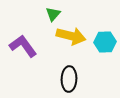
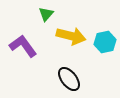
green triangle: moved 7 px left
cyan hexagon: rotated 10 degrees counterclockwise
black ellipse: rotated 40 degrees counterclockwise
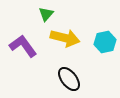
yellow arrow: moved 6 px left, 2 px down
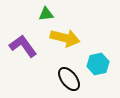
green triangle: rotated 42 degrees clockwise
cyan hexagon: moved 7 px left, 22 px down
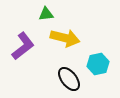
purple L-shape: rotated 88 degrees clockwise
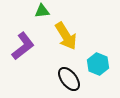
green triangle: moved 4 px left, 3 px up
yellow arrow: moved 1 px right, 2 px up; rotated 44 degrees clockwise
cyan hexagon: rotated 25 degrees counterclockwise
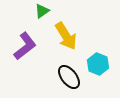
green triangle: rotated 28 degrees counterclockwise
purple L-shape: moved 2 px right
black ellipse: moved 2 px up
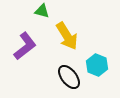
green triangle: rotated 49 degrees clockwise
yellow arrow: moved 1 px right
cyan hexagon: moved 1 px left, 1 px down
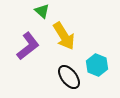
green triangle: rotated 28 degrees clockwise
yellow arrow: moved 3 px left
purple L-shape: moved 3 px right
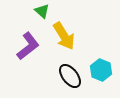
cyan hexagon: moved 4 px right, 5 px down
black ellipse: moved 1 px right, 1 px up
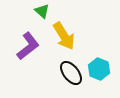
cyan hexagon: moved 2 px left, 1 px up
black ellipse: moved 1 px right, 3 px up
